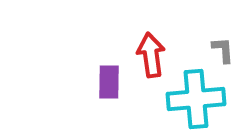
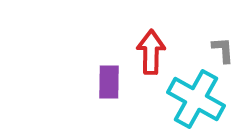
red arrow: moved 3 px up; rotated 9 degrees clockwise
cyan cross: rotated 34 degrees clockwise
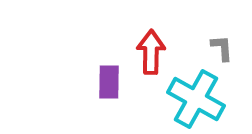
gray L-shape: moved 1 px left, 2 px up
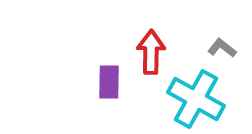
gray L-shape: rotated 48 degrees counterclockwise
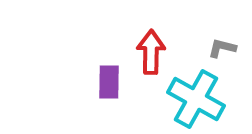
gray L-shape: rotated 24 degrees counterclockwise
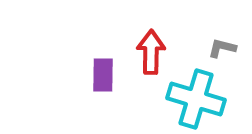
purple rectangle: moved 6 px left, 7 px up
cyan cross: rotated 12 degrees counterclockwise
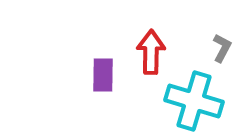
gray L-shape: rotated 104 degrees clockwise
cyan cross: moved 2 px left, 2 px down
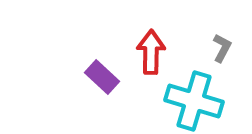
purple rectangle: moved 1 px left, 2 px down; rotated 48 degrees counterclockwise
